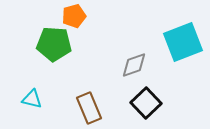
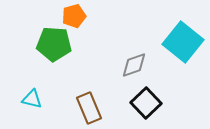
cyan square: rotated 30 degrees counterclockwise
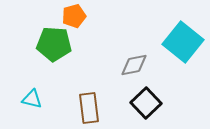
gray diamond: rotated 8 degrees clockwise
brown rectangle: rotated 16 degrees clockwise
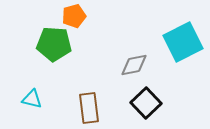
cyan square: rotated 24 degrees clockwise
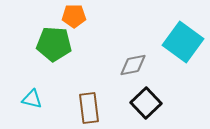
orange pentagon: rotated 15 degrees clockwise
cyan square: rotated 27 degrees counterclockwise
gray diamond: moved 1 px left
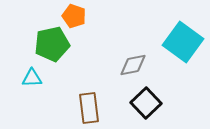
orange pentagon: rotated 20 degrees clockwise
green pentagon: moved 2 px left; rotated 16 degrees counterclockwise
cyan triangle: moved 21 px up; rotated 15 degrees counterclockwise
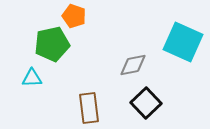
cyan square: rotated 12 degrees counterclockwise
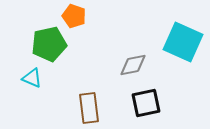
green pentagon: moved 3 px left
cyan triangle: rotated 25 degrees clockwise
black square: rotated 32 degrees clockwise
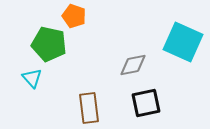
green pentagon: rotated 24 degrees clockwise
cyan triangle: rotated 25 degrees clockwise
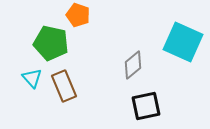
orange pentagon: moved 4 px right, 1 px up
green pentagon: moved 2 px right, 1 px up
gray diamond: rotated 28 degrees counterclockwise
black square: moved 3 px down
brown rectangle: moved 25 px left, 22 px up; rotated 16 degrees counterclockwise
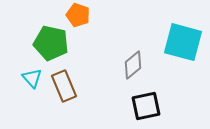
cyan square: rotated 9 degrees counterclockwise
